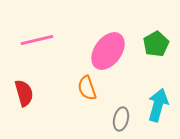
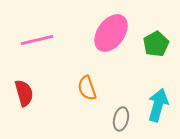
pink ellipse: moved 3 px right, 18 px up
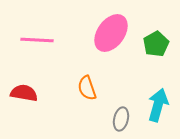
pink line: rotated 16 degrees clockwise
red semicircle: rotated 64 degrees counterclockwise
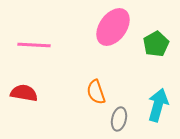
pink ellipse: moved 2 px right, 6 px up
pink line: moved 3 px left, 5 px down
orange semicircle: moved 9 px right, 4 px down
gray ellipse: moved 2 px left
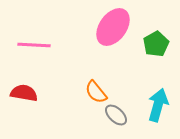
orange semicircle: rotated 20 degrees counterclockwise
gray ellipse: moved 3 px left, 4 px up; rotated 60 degrees counterclockwise
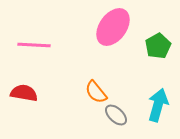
green pentagon: moved 2 px right, 2 px down
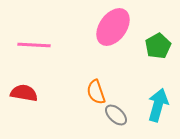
orange semicircle: rotated 20 degrees clockwise
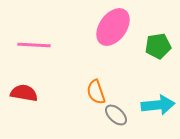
green pentagon: rotated 20 degrees clockwise
cyan arrow: rotated 68 degrees clockwise
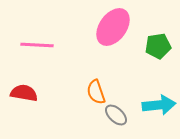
pink line: moved 3 px right
cyan arrow: moved 1 px right
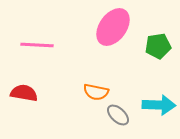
orange semicircle: rotated 60 degrees counterclockwise
cyan arrow: rotated 8 degrees clockwise
gray ellipse: moved 2 px right
